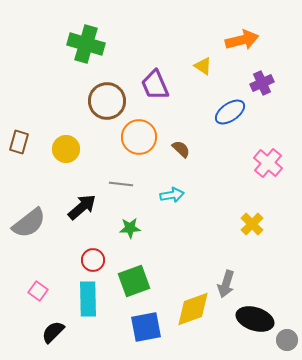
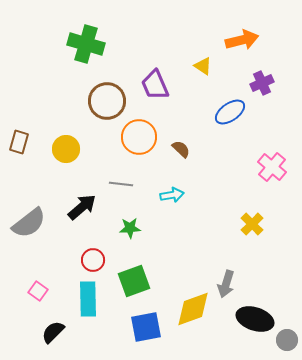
pink cross: moved 4 px right, 4 px down
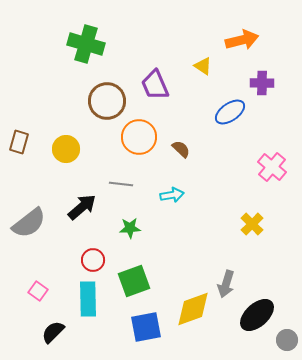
purple cross: rotated 25 degrees clockwise
black ellipse: moved 2 px right, 4 px up; rotated 60 degrees counterclockwise
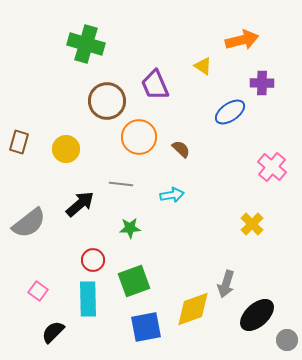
black arrow: moved 2 px left, 3 px up
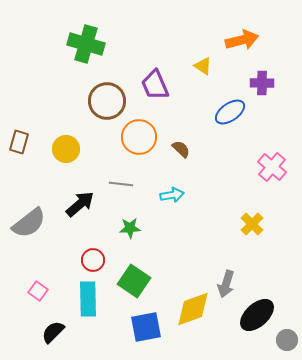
green square: rotated 36 degrees counterclockwise
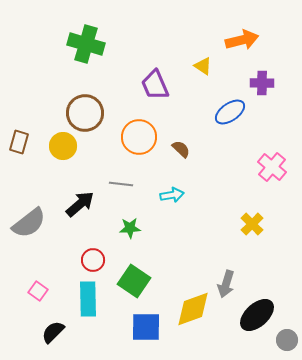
brown circle: moved 22 px left, 12 px down
yellow circle: moved 3 px left, 3 px up
blue square: rotated 12 degrees clockwise
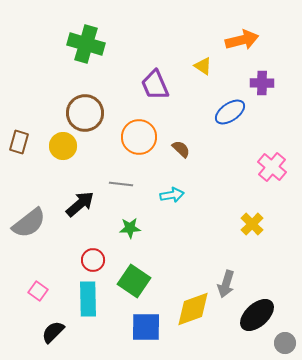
gray circle: moved 2 px left, 3 px down
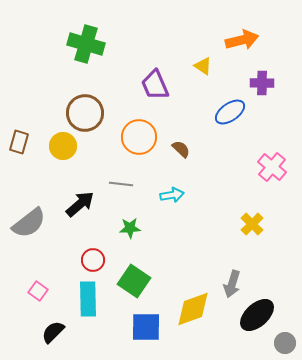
gray arrow: moved 6 px right
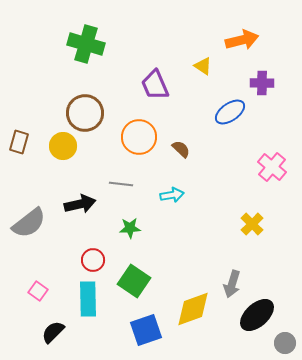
black arrow: rotated 28 degrees clockwise
blue square: moved 3 px down; rotated 20 degrees counterclockwise
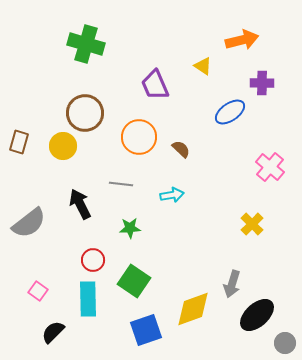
pink cross: moved 2 px left
black arrow: rotated 104 degrees counterclockwise
